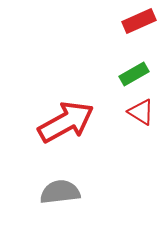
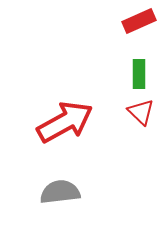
green rectangle: moved 5 px right; rotated 60 degrees counterclockwise
red triangle: rotated 12 degrees clockwise
red arrow: moved 1 px left
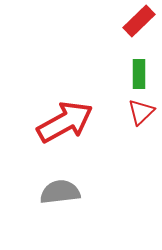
red rectangle: rotated 20 degrees counterclockwise
red triangle: rotated 32 degrees clockwise
